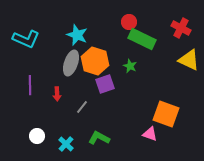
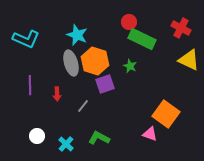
gray ellipse: rotated 35 degrees counterclockwise
gray line: moved 1 px right, 1 px up
orange square: rotated 16 degrees clockwise
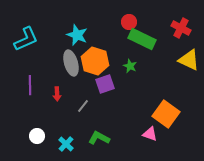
cyan L-shape: rotated 48 degrees counterclockwise
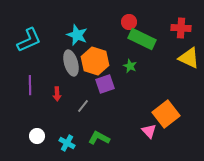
red cross: rotated 24 degrees counterclockwise
cyan L-shape: moved 3 px right, 1 px down
yellow triangle: moved 2 px up
orange square: rotated 16 degrees clockwise
pink triangle: moved 1 px left, 3 px up; rotated 28 degrees clockwise
cyan cross: moved 1 px right, 1 px up; rotated 14 degrees counterclockwise
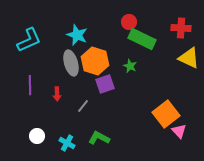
pink triangle: moved 30 px right
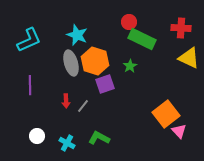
green star: rotated 16 degrees clockwise
red arrow: moved 9 px right, 7 px down
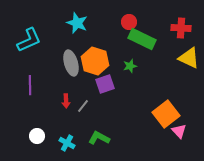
cyan star: moved 12 px up
green star: rotated 16 degrees clockwise
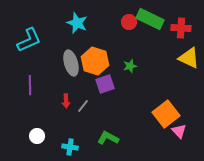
green rectangle: moved 8 px right, 20 px up
green L-shape: moved 9 px right
cyan cross: moved 3 px right, 4 px down; rotated 21 degrees counterclockwise
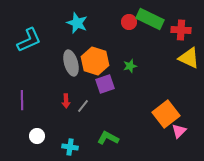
red cross: moved 2 px down
purple line: moved 8 px left, 15 px down
pink triangle: rotated 28 degrees clockwise
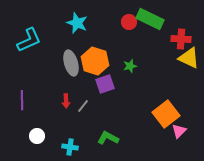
red cross: moved 9 px down
